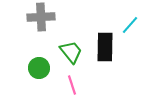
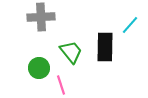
pink line: moved 11 px left
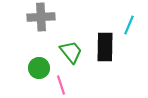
cyan line: moved 1 px left; rotated 18 degrees counterclockwise
